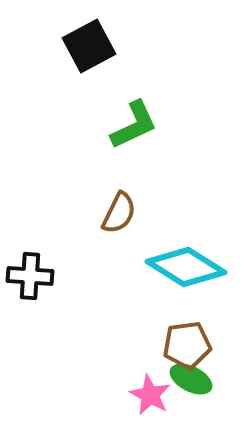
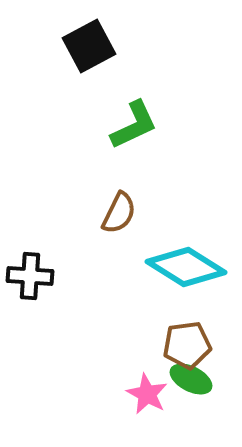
pink star: moved 3 px left, 1 px up
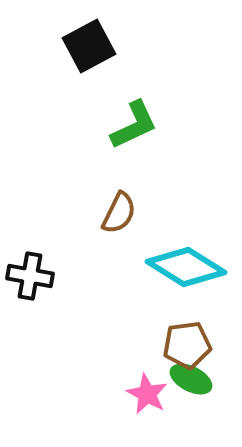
black cross: rotated 6 degrees clockwise
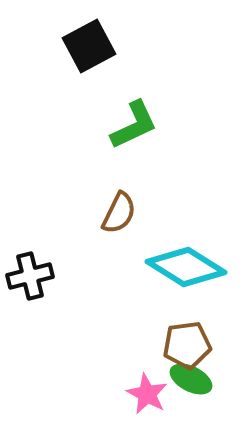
black cross: rotated 24 degrees counterclockwise
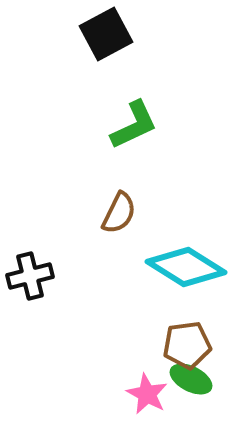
black square: moved 17 px right, 12 px up
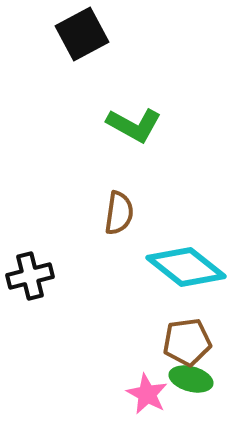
black square: moved 24 px left
green L-shape: rotated 54 degrees clockwise
brown semicircle: rotated 18 degrees counterclockwise
cyan diamond: rotated 6 degrees clockwise
brown pentagon: moved 3 px up
green ellipse: rotated 12 degrees counterclockwise
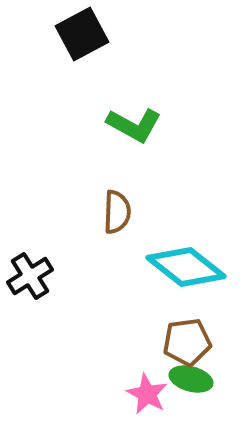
brown semicircle: moved 2 px left, 1 px up; rotated 6 degrees counterclockwise
black cross: rotated 18 degrees counterclockwise
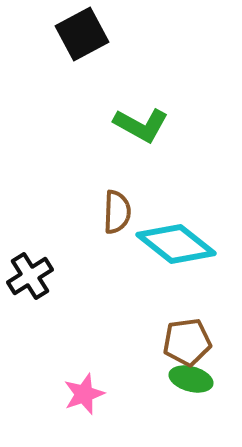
green L-shape: moved 7 px right
cyan diamond: moved 10 px left, 23 px up
pink star: moved 63 px left; rotated 24 degrees clockwise
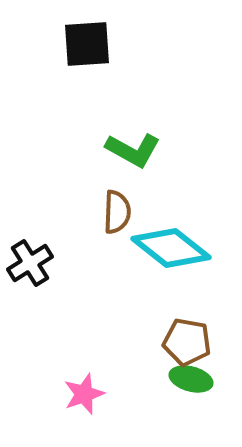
black square: moved 5 px right, 10 px down; rotated 24 degrees clockwise
green L-shape: moved 8 px left, 25 px down
cyan diamond: moved 5 px left, 4 px down
black cross: moved 13 px up
brown pentagon: rotated 18 degrees clockwise
